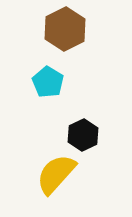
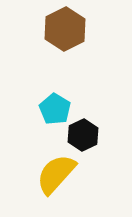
cyan pentagon: moved 7 px right, 27 px down
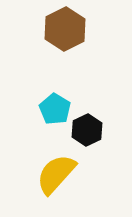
black hexagon: moved 4 px right, 5 px up
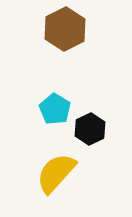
black hexagon: moved 3 px right, 1 px up
yellow semicircle: moved 1 px up
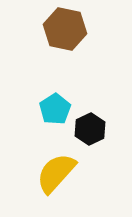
brown hexagon: rotated 21 degrees counterclockwise
cyan pentagon: rotated 8 degrees clockwise
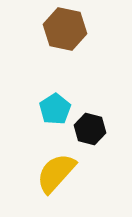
black hexagon: rotated 20 degrees counterclockwise
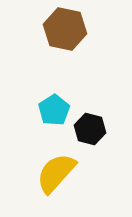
cyan pentagon: moved 1 px left, 1 px down
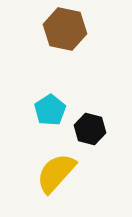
cyan pentagon: moved 4 px left
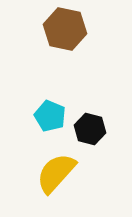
cyan pentagon: moved 6 px down; rotated 16 degrees counterclockwise
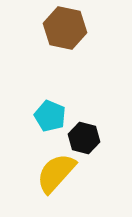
brown hexagon: moved 1 px up
black hexagon: moved 6 px left, 9 px down
